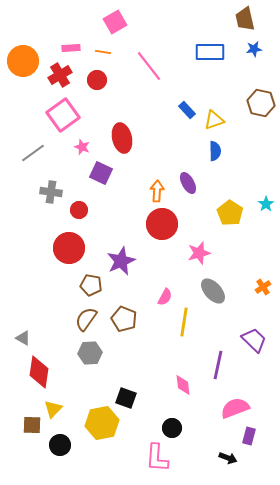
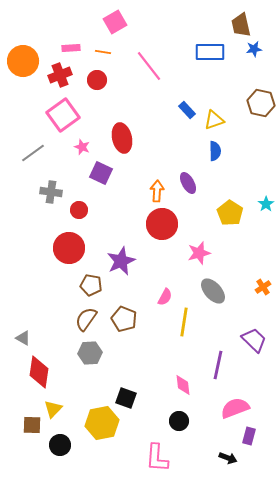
brown trapezoid at (245, 19): moved 4 px left, 6 px down
red cross at (60, 75): rotated 10 degrees clockwise
black circle at (172, 428): moved 7 px right, 7 px up
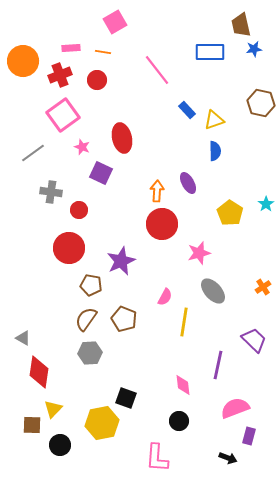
pink line at (149, 66): moved 8 px right, 4 px down
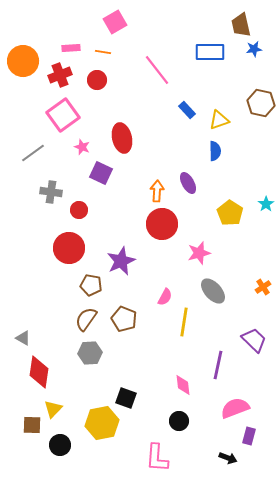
yellow triangle at (214, 120): moved 5 px right
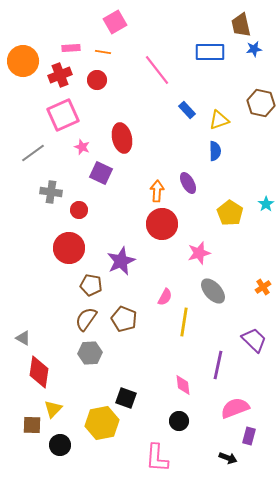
pink square at (63, 115): rotated 12 degrees clockwise
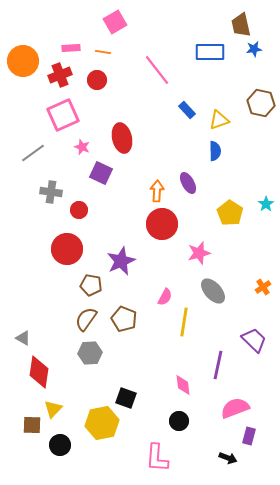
red circle at (69, 248): moved 2 px left, 1 px down
